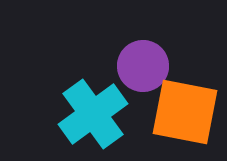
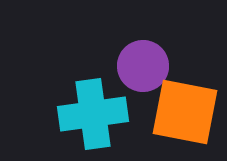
cyan cross: rotated 28 degrees clockwise
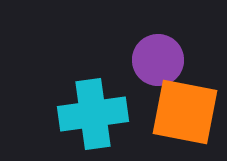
purple circle: moved 15 px right, 6 px up
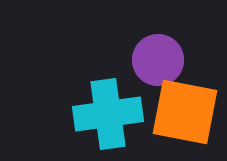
cyan cross: moved 15 px right
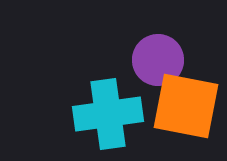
orange square: moved 1 px right, 6 px up
